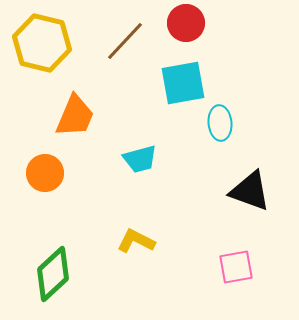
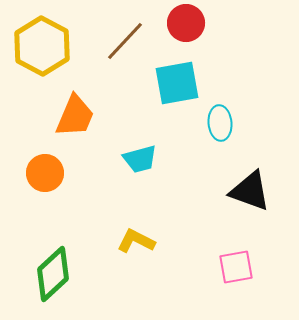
yellow hexagon: moved 3 px down; rotated 14 degrees clockwise
cyan square: moved 6 px left
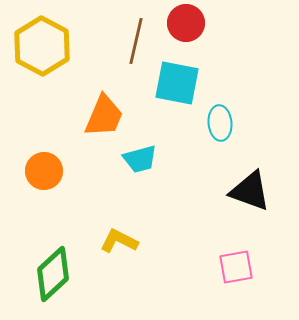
brown line: moved 11 px right; rotated 30 degrees counterclockwise
cyan square: rotated 21 degrees clockwise
orange trapezoid: moved 29 px right
orange circle: moved 1 px left, 2 px up
yellow L-shape: moved 17 px left
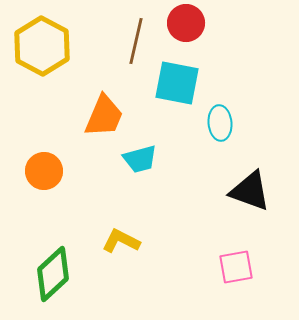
yellow L-shape: moved 2 px right
